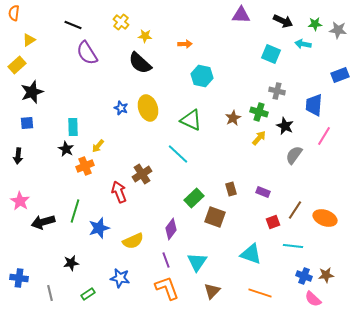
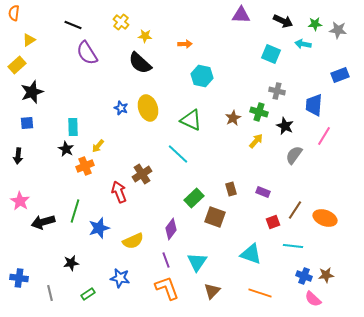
yellow arrow at (259, 138): moved 3 px left, 3 px down
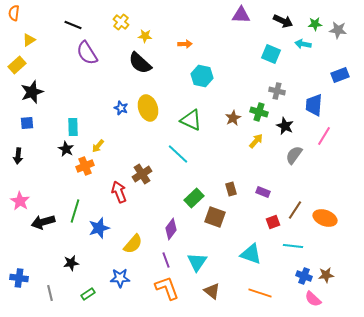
yellow semicircle at (133, 241): moved 3 px down; rotated 25 degrees counterclockwise
blue star at (120, 278): rotated 12 degrees counterclockwise
brown triangle at (212, 291): rotated 36 degrees counterclockwise
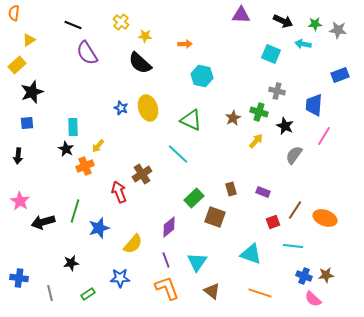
purple diamond at (171, 229): moved 2 px left, 2 px up; rotated 15 degrees clockwise
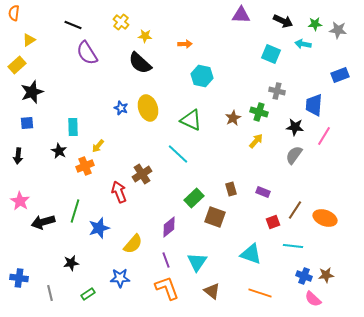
black star at (285, 126): moved 10 px right, 1 px down; rotated 18 degrees counterclockwise
black star at (66, 149): moved 7 px left, 2 px down
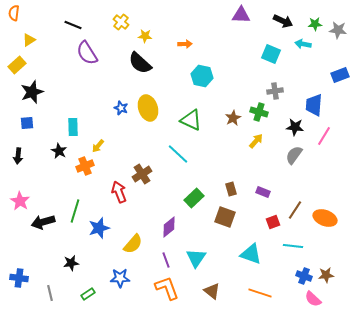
gray cross at (277, 91): moved 2 px left; rotated 21 degrees counterclockwise
brown square at (215, 217): moved 10 px right
cyan triangle at (197, 262): moved 1 px left, 4 px up
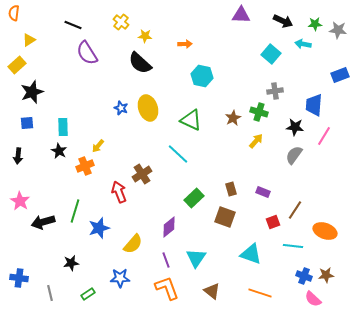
cyan square at (271, 54): rotated 18 degrees clockwise
cyan rectangle at (73, 127): moved 10 px left
orange ellipse at (325, 218): moved 13 px down
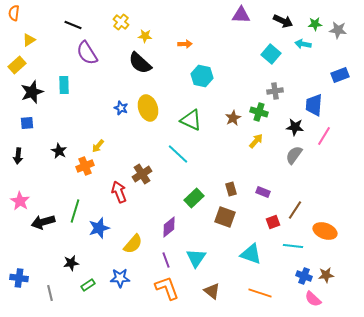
cyan rectangle at (63, 127): moved 1 px right, 42 px up
green rectangle at (88, 294): moved 9 px up
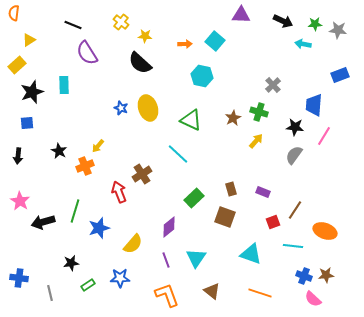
cyan square at (271, 54): moved 56 px left, 13 px up
gray cross at (275, 91): moved 2 px left, 6 px up; rotated 35 degrees counterclockwise
orange L-shape at (167, 288): moved 7 px down
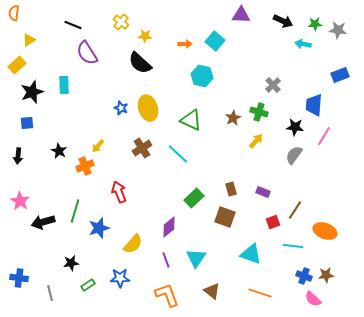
brown cross at (142, 174): moved 26 px up
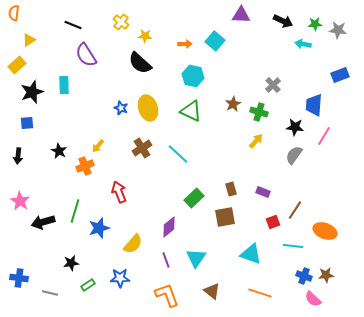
purple semicircle at (87, 53): moved 1 px left, 2 px down
cyan hexagon at (202, 76): moved 9 px left
brown star at (233, 118): moved 14 px up
green triangle at (191, 120): moved 9 px up
brown square at (225, 217): rotated 30 degrees counterclockwise
gray line at (50, 293): rotated 63 degrees counterclockwise
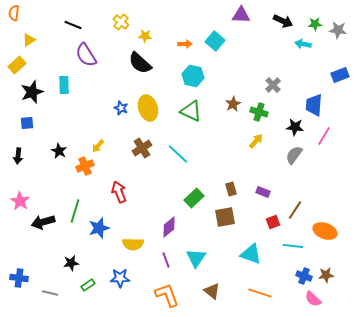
yellow semicircle at (133, 244): rotated 50 degrees clockwise
